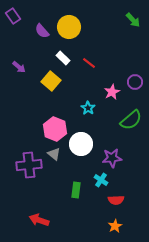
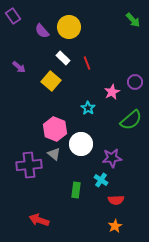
red line: moved 2 px left; rotated 32 degrees clockwise
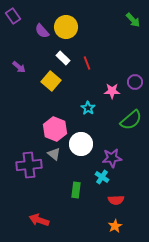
yellow circle: moved 3 px left
pink star: moved 1 px up; rotated 28 degrees clockwise
cyan cross: moved 1 px right, 3 px up
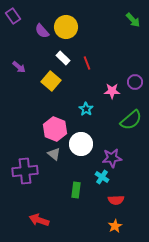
cyan star: moved 2 px left, 1 px down
purple cross: moved 4 px left, 6 px down
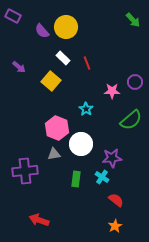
purple rectangle: rotated 28 degrees counterclockwise
pink hexagon: moved 2 px right, 1 px up
gray triangle: rotated 48 degrees counterclockwise
green rectangle: moved 11 px up
red semicircle: rotated 140 degrees counterclockwise
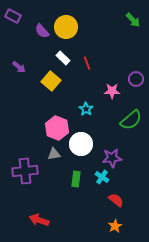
purple circle: moved 1 px right, 3 px up
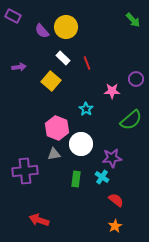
purple arrow: rotated 48 degrees counterclockwise
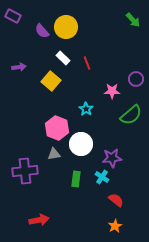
green semicircle: moved 5 px up
red arrow: rotated 150 degrees clockwise
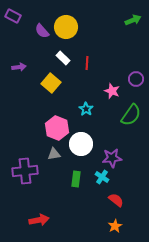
green arrow: rotated 70 degrees counterclockwise
red line: rotated 24 degrees clockwise
yellow square: moved 2 px down
pink star: rotated 21 degrees clockwise
green semicircle: rotated 15 degrees counterclockwise
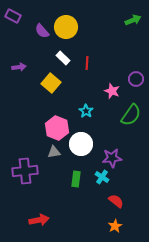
cyan star: moved 2 px down
gray triangle: moved 2 px up
red semicircle: moved 1 px down
